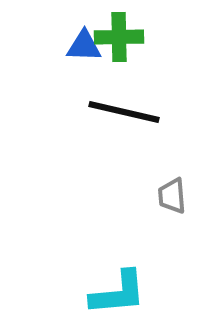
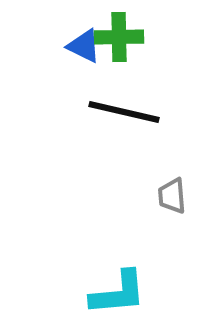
blue triangle: rotated 24 degrees clockwise
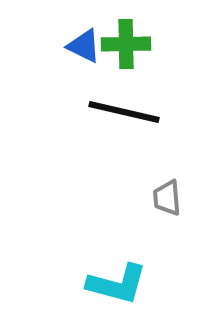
green cross: moved 7 px right, 7 px down
gray trapezoid: moved 5 px left, 2 px down
cyan L-shape: moved 1 px left, 9 px up; rotated 20 degrees clockwise
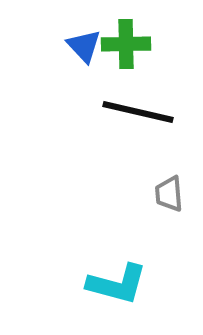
blue triangle: rotated 21 degrees clockwise
black line: moved 14 px right
gray trapezoid: moved 2 px right, 4 px up
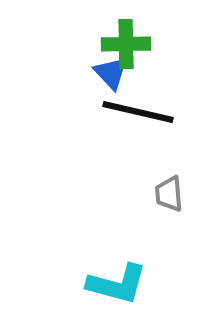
blue triangle: moved 27 px right, 27 px down
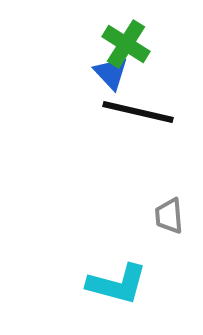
green cross: rotated 33 degrees clockwise
gray trapezoid: moved 22 px down
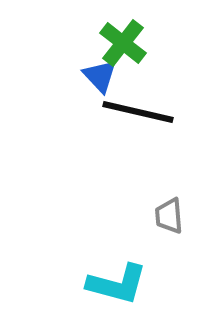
green cross: moved 3 px left, 1 px up; rotated 6 degrees clockwise
blue triangle: moved 11 px left, 3 px down
